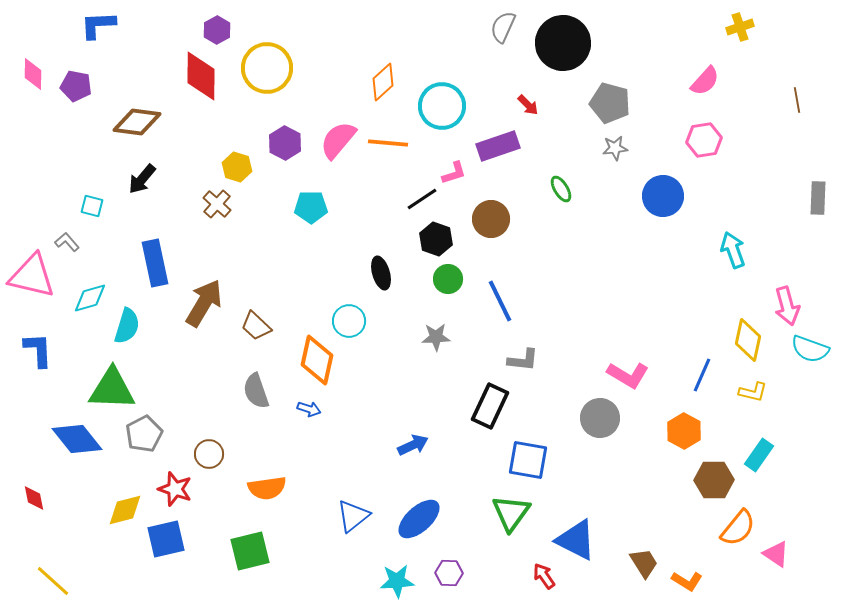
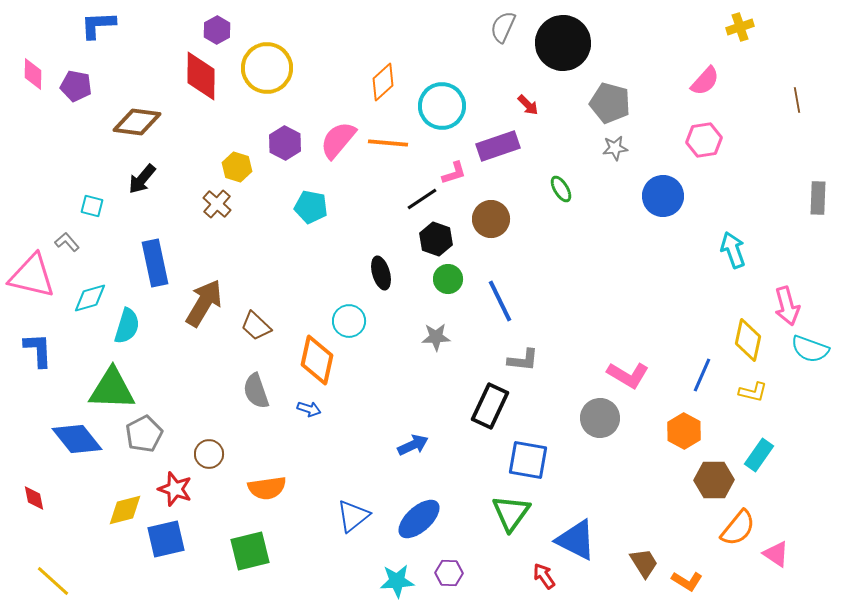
cyan pentagon at (311, 207): rotated 12 degrees clockwise
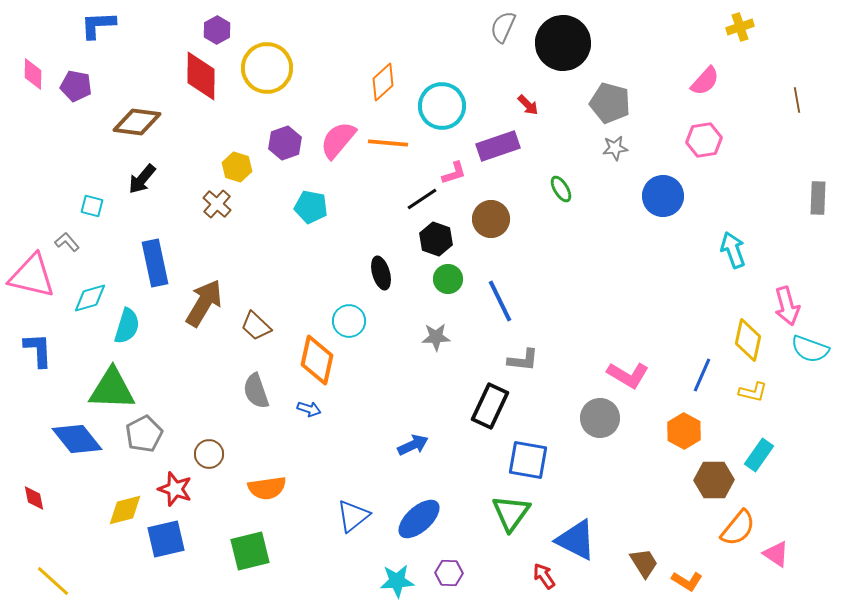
purple hexagon at (285, 143): rotated 12 degrees clockwise
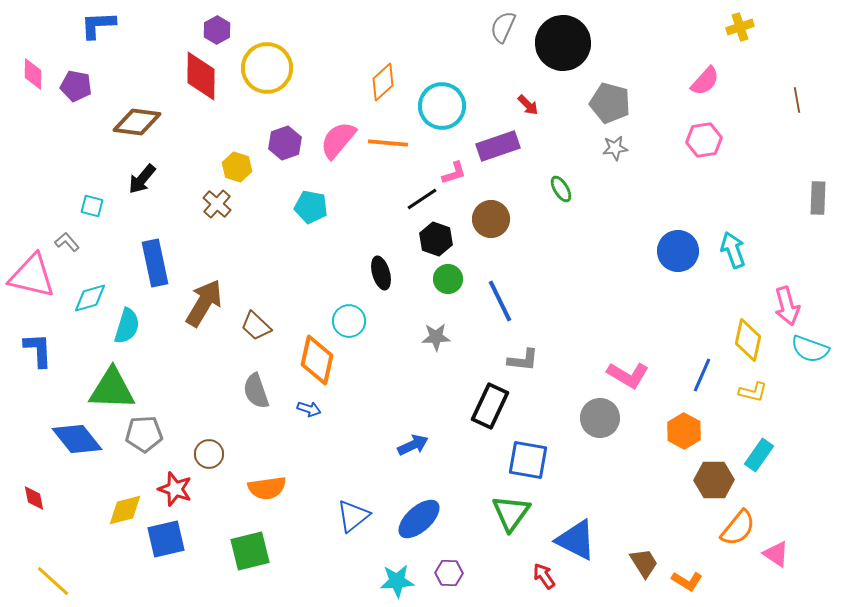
blue circle at (663, 196): moved 15 px right, 55 px down
gray pentagon at (144, 434): rotated 24 degrees clockwise
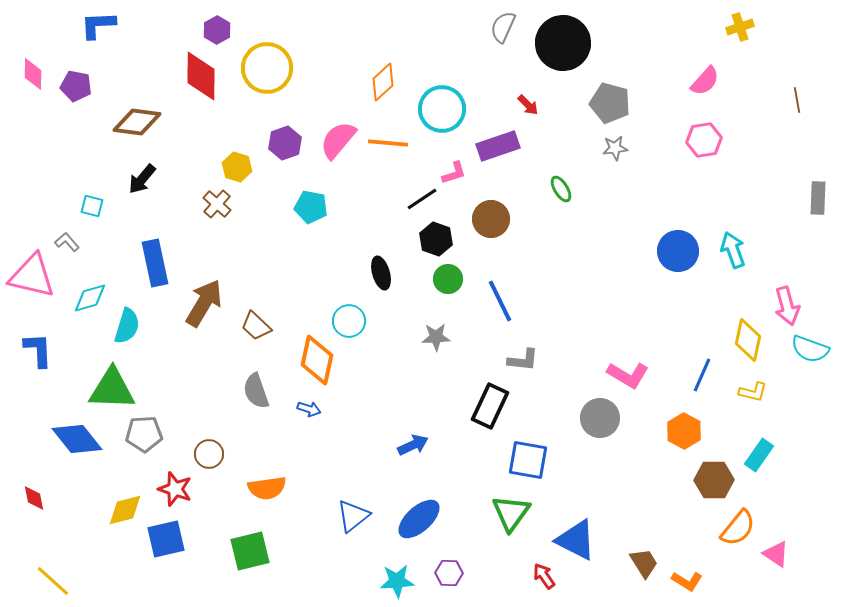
cyan circle at (442, 106): moved 3 px down
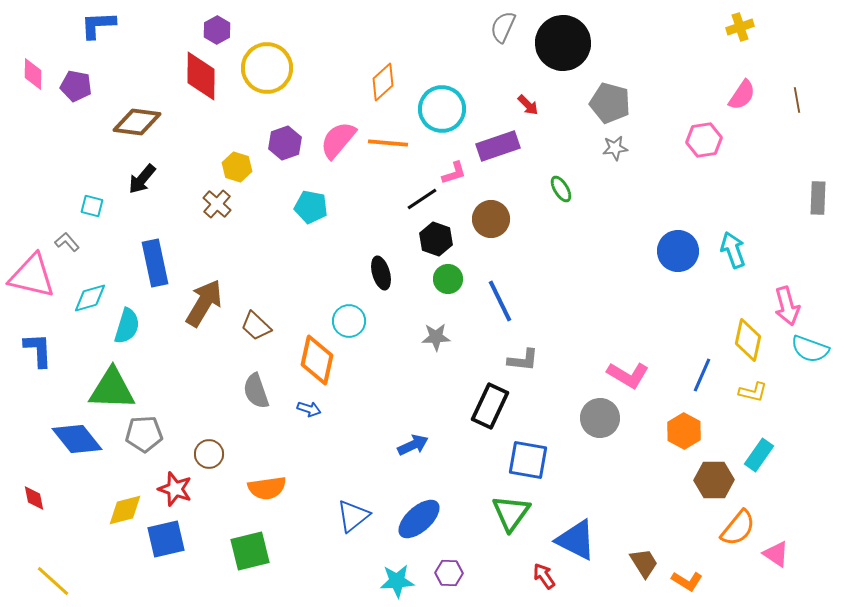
pink semicircle at (705, 81): moved 37 px right, 14 px down; rotated 8 degrees counterclockwise
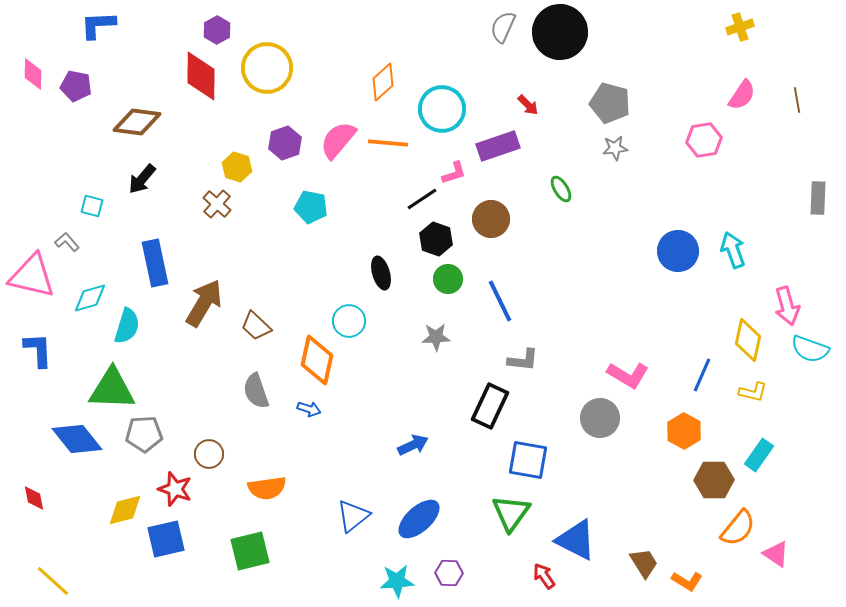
black circle at (563, 43): moved 3 px left, 11 px up
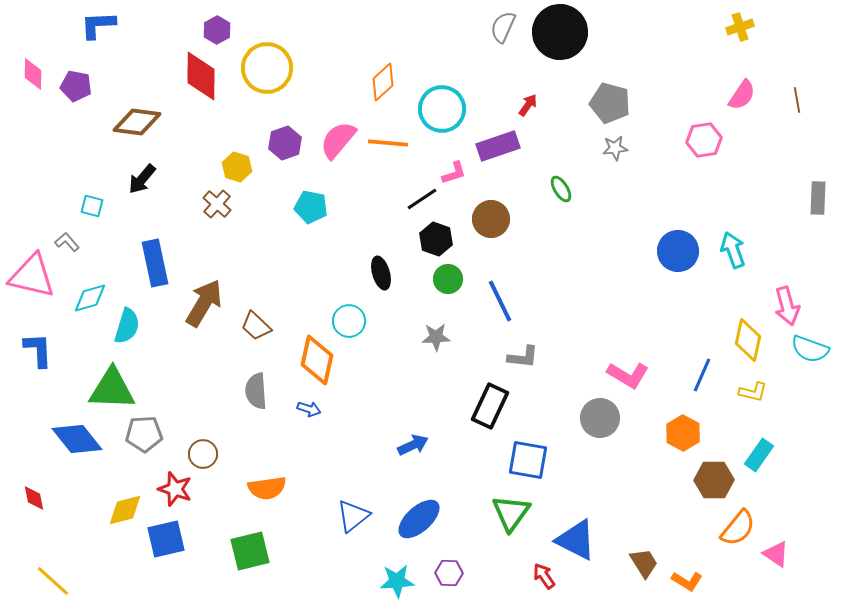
red arrow at (528, 105): rotated 100 degrees counterclockwise
gray L-shape at (523, 360): moved 3 px up
gray semicircle at (256, 391): rotated 15 degrees clockwise
orange hexagon at (684, 431): moved 1 px left, 2 px down
brown circle at (209, 454): moved 6 px left
